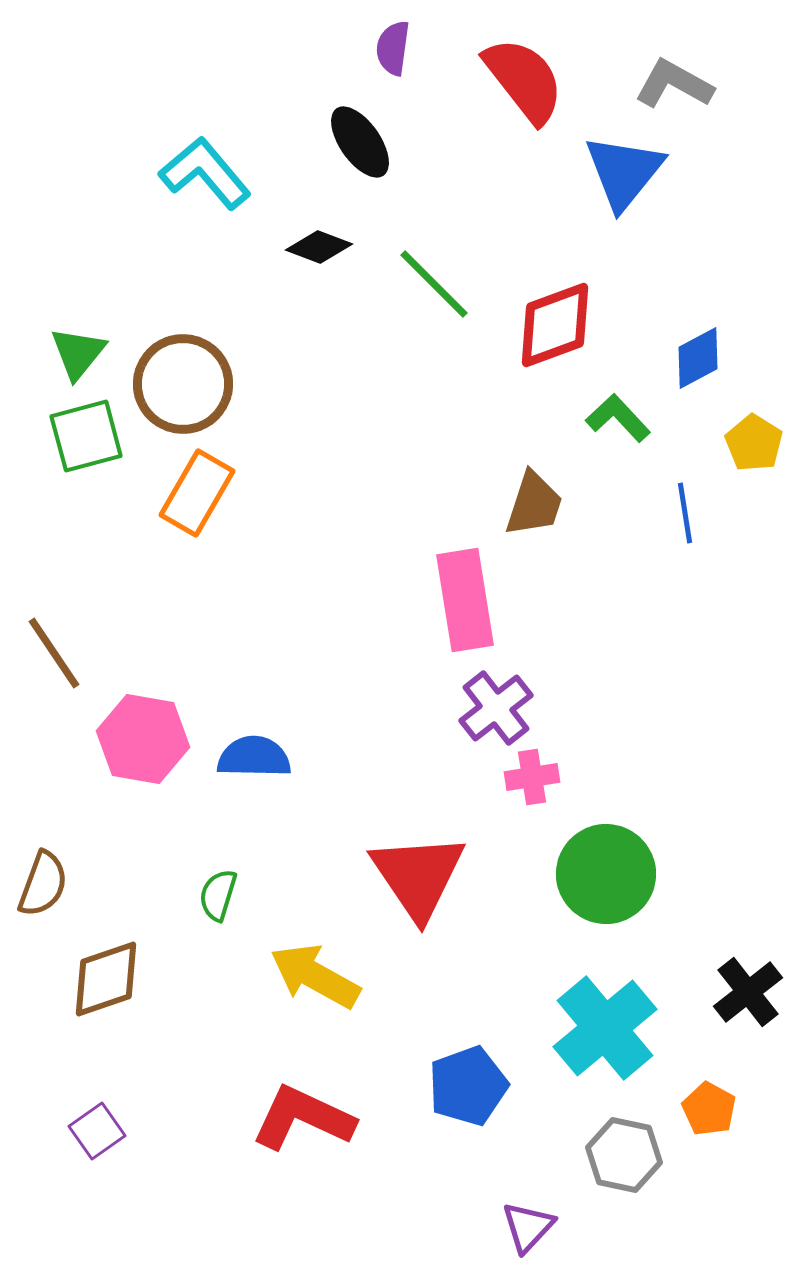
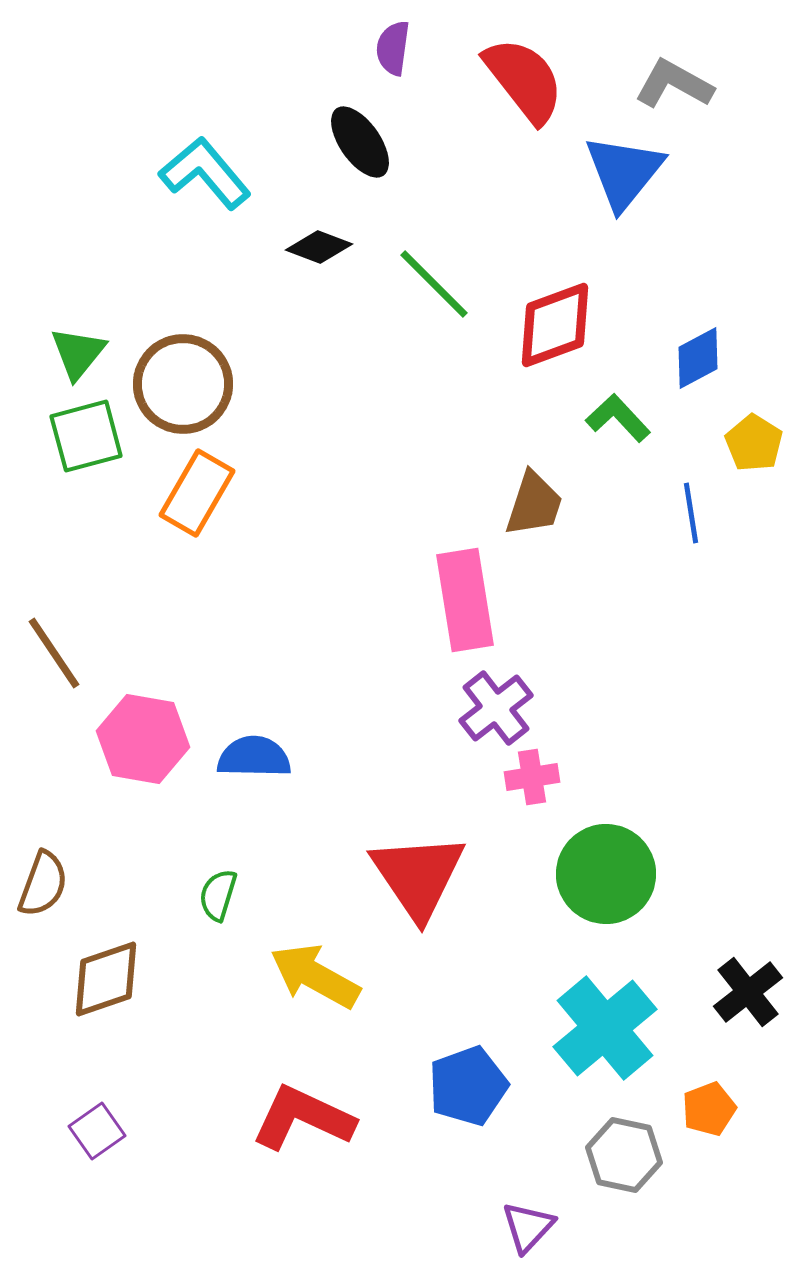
blue line: moved 6 px right
orange pentagon: rotated 22 degrees clockwise
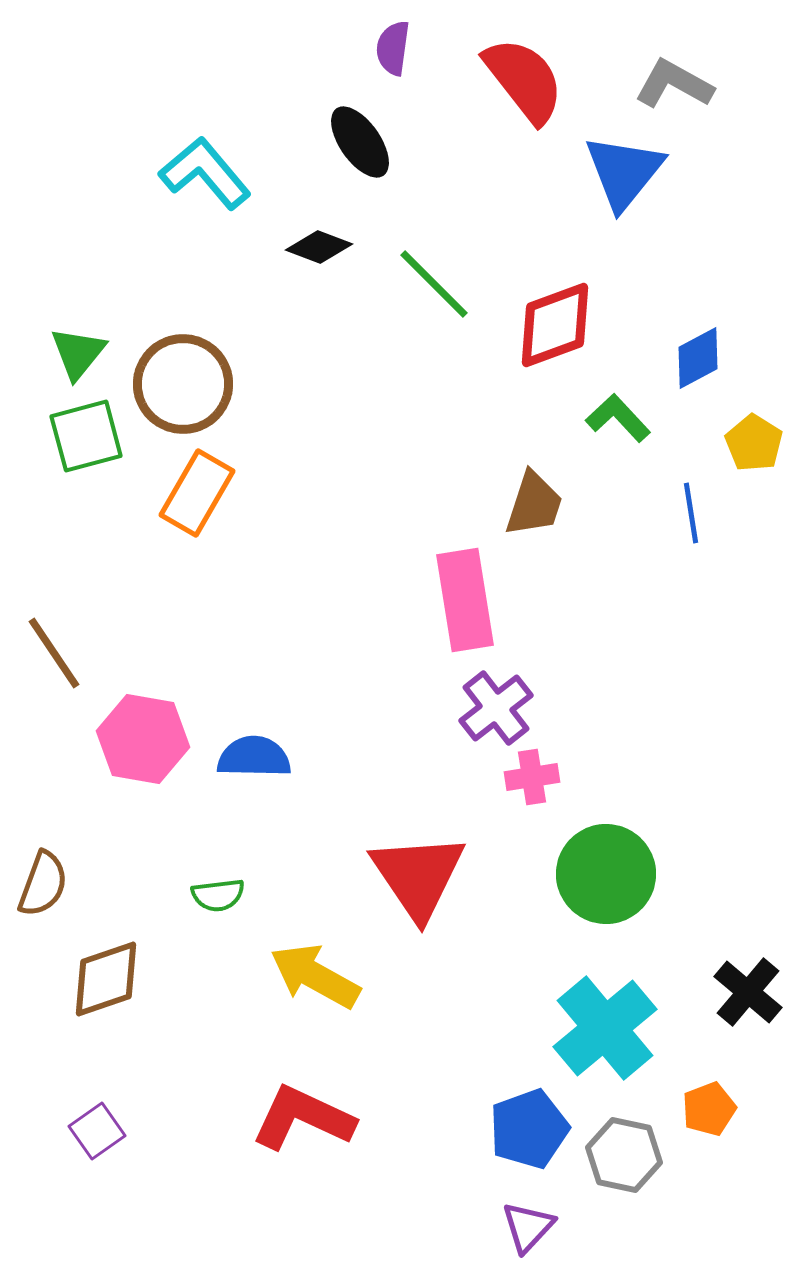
green semicircle: rotated 114 degrees counterclockwise
black cross: rotated 12 degrees counterclockwise
blue pentagon: moved 61 px right, 43 px down
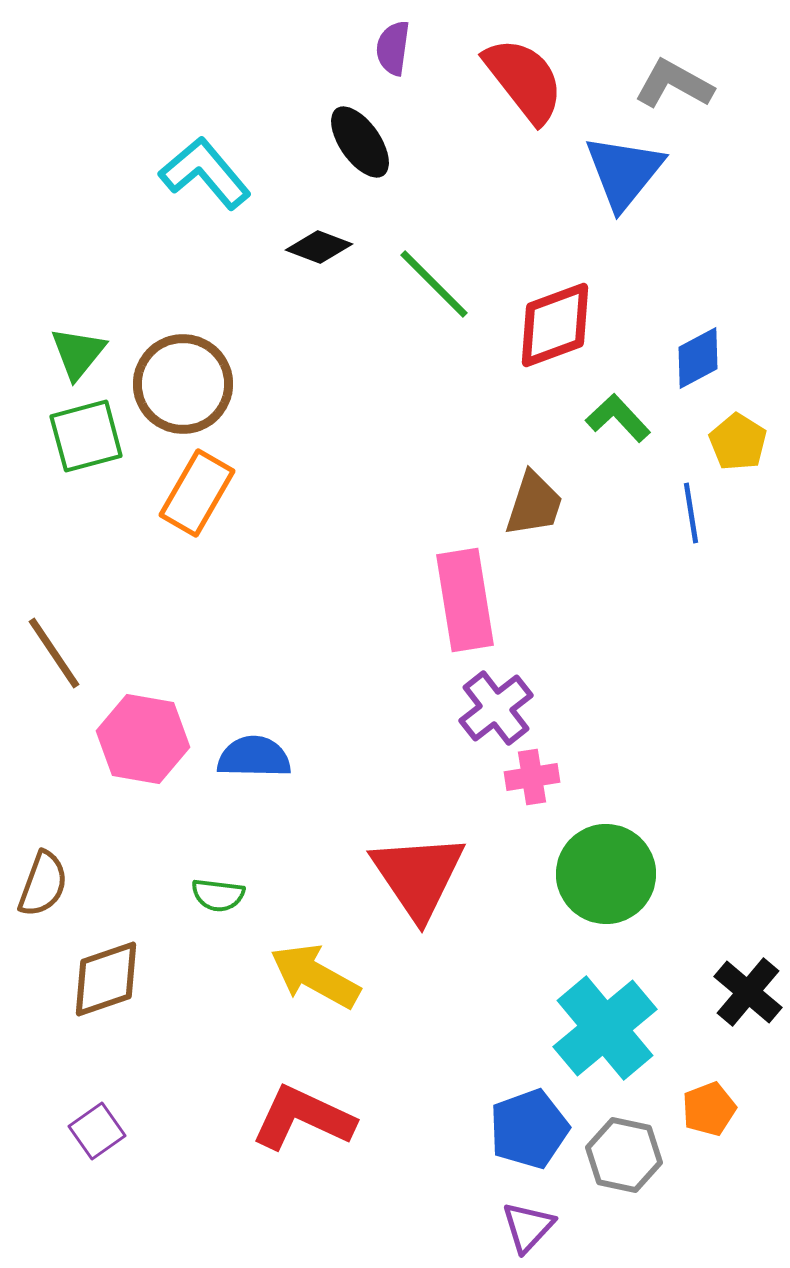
yellow pentagon: moved 16 px left, 1 px up
green semicircle: rotated 14 degrees clockwise
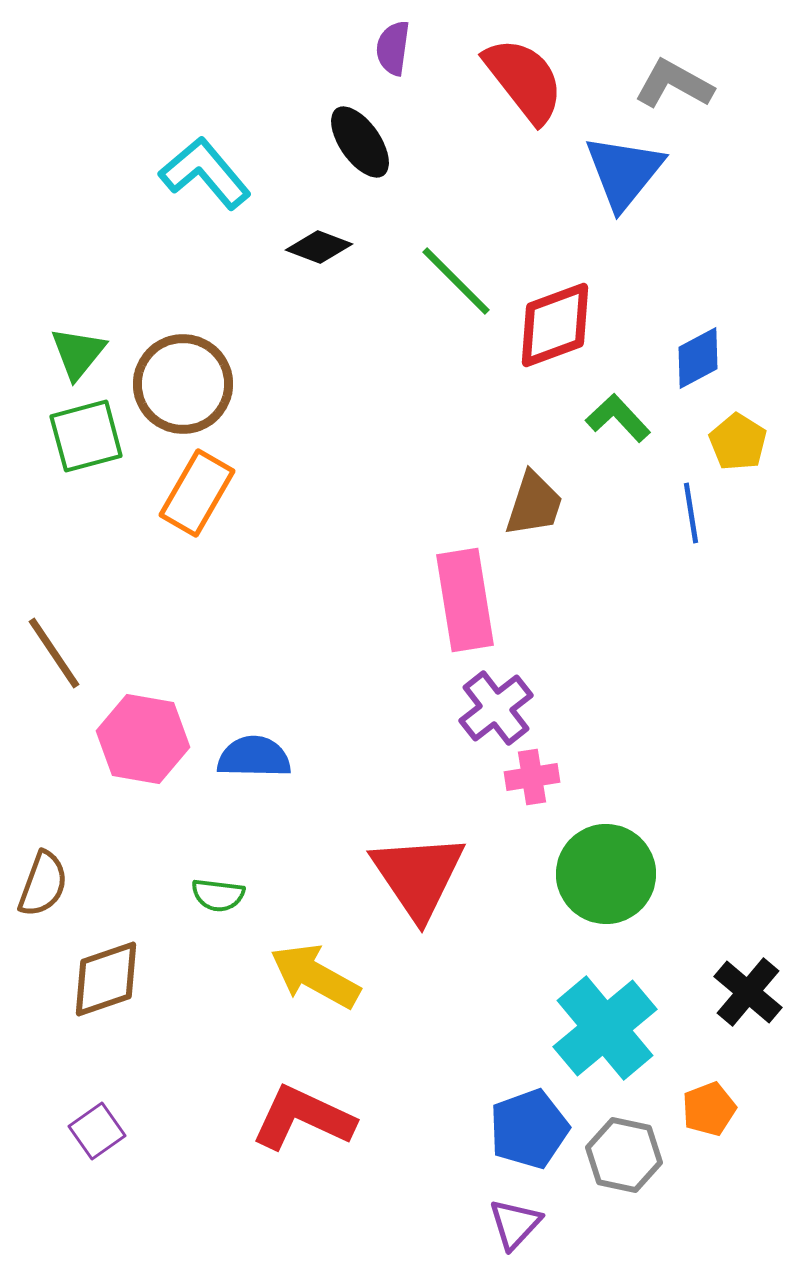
green line: moved 22 px right, 3 px up
purple triangle: moved 13 px left, 3 px up
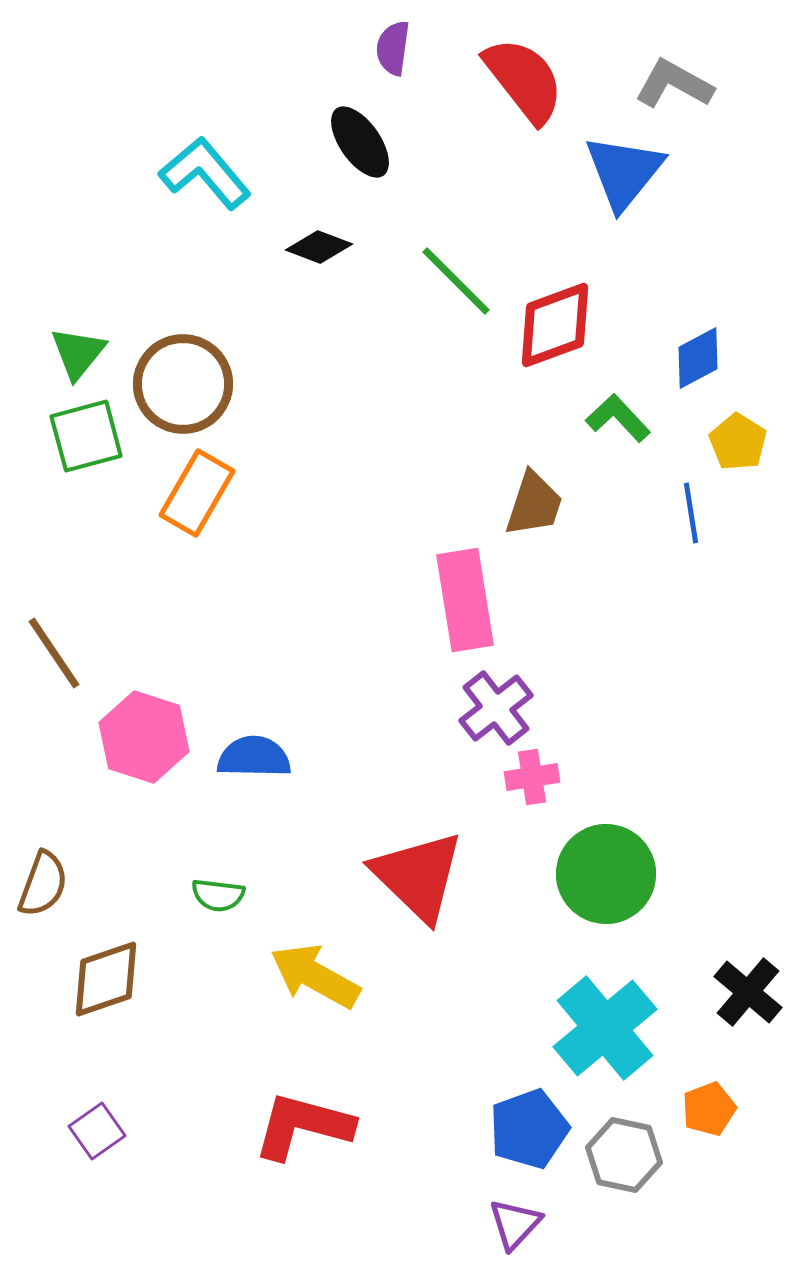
pink hexagon: moved 1 px right, 2 px up; rotated 8 degrees clockwise
red triangle: rotated 12 degrees counterclockwise
red L-shape: moved 8 px down; rotated 10 degrees counterclockwise
